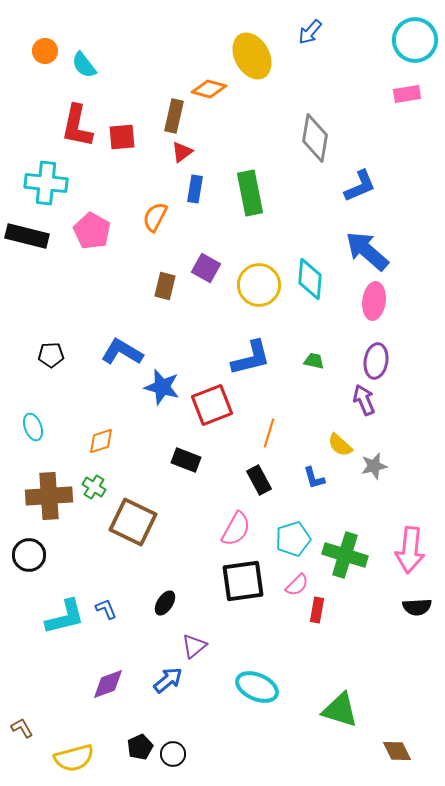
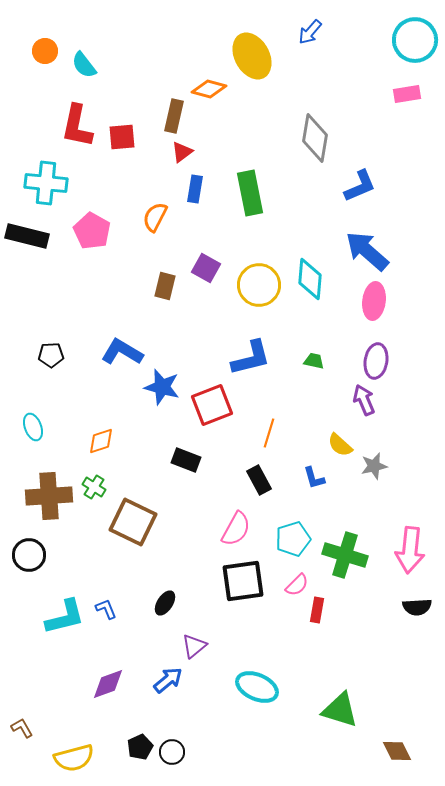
black circle at (173, 754): moved 1 px left, 2 px up
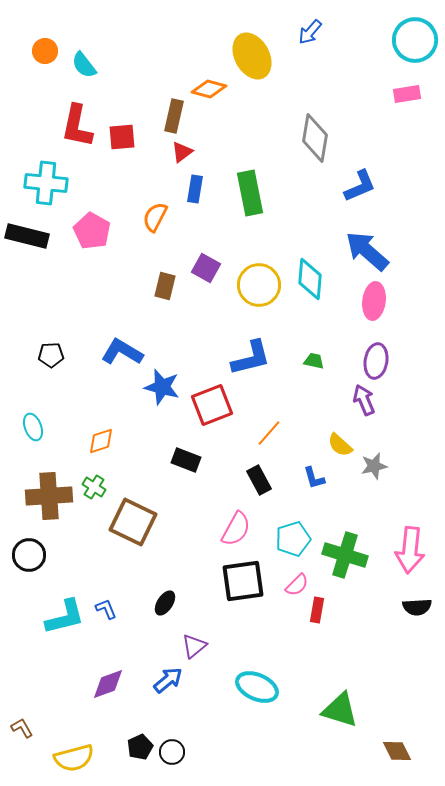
orange line at (269, 433): rotated 24 degrees clockwise
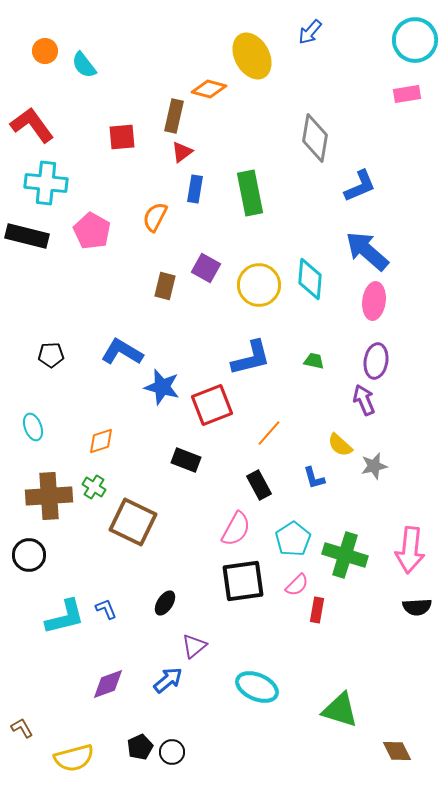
red L-shape at (77, 126): moved 45 px left, 1 px up; rotated 132 degrees clockwise
black rectangle at (259, 480): moved 5 px down
cyan pentagon at (293, 539): rotated 16 degrees counterclockwise
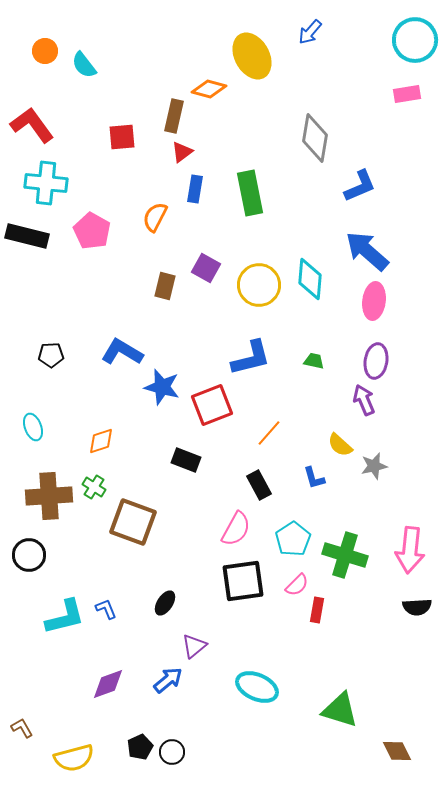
brown square at (133, 522): rotated 6 degrees counterclockwise
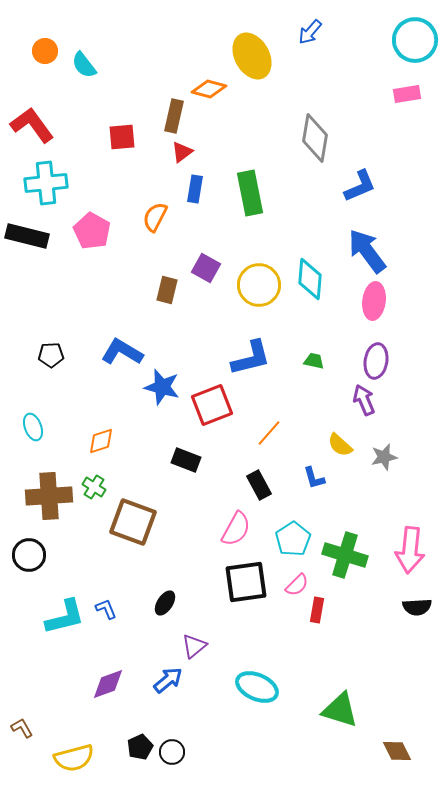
cyan cross at (46, 183): rotated 12 degrees counterclockwise
blue arrow at (367, 251): rotated 12 degrees clockwise
brown rectangle at (165, 286): moved 2 px right, 4 px down
gray star at (374, 466): moved 10 px right, 9 px up
black square at (243, 581): moved 3 px right, 1 px down
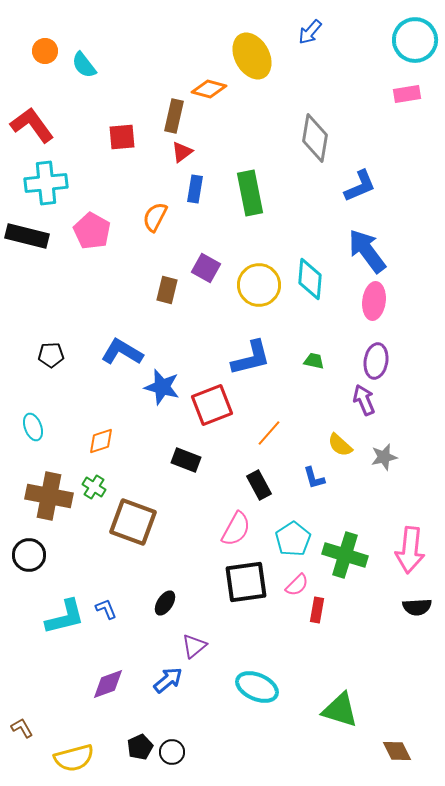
brown cross at (49, 496): rotated 15 degrees clockwise
